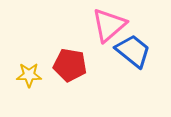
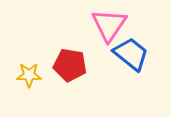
pink triangle: rotated 15 degrees counterclockwise
blue trapezoid: moved 2 px left, 3 px down
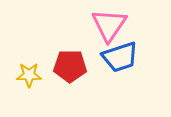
blue trapezoid: moved 11 px left, 3 px down; rotated 123 degrees clockwise
red pentagon: moved 1 px down; rotated 8 degrees counterclockwise
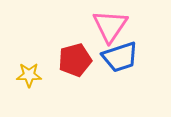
pink triangle: moved 1 px right, 1 px down
red pentagon: moved 5 px right, 6 px up; rotated 16 degrees counterclockwise
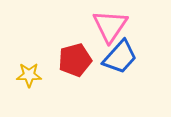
blue trapezoid: rotated 30 degrees counterclockwise
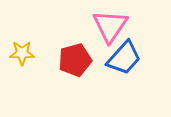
blue trapezoid: moved 4 px right, 1 px down
yellow star: moved 7 px left, 22 px up
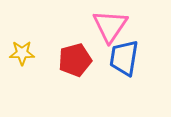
blue trapezoid: rotated 147 degrees clockwise
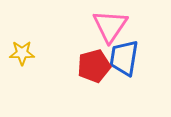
red pentagon: moved 19 px right, 6 px down
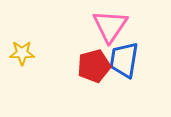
blue trapezoid: moved 2 px down
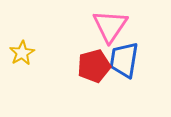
yellow star: rotated 30 degrees counterclockwise
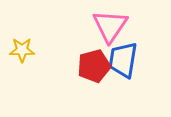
yellow star: moved 3 px up; rotated 30 degrees clockwise
blue trapezoid: moved 1 px left
